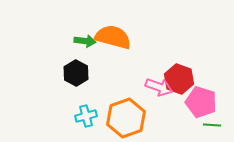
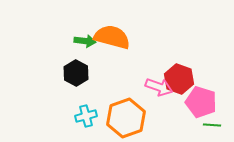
orange semicircle: moved 1 px left
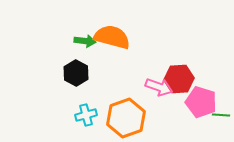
red hexagon: rotated 24 degrees counterclockwise
cyan cross: moved 1 px up
green line: moved 9 px right, 10 px up
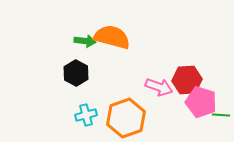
red hexagon: moved 8 px right, 1 px down
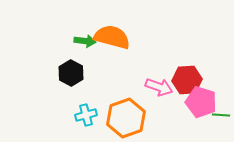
black hexagon: moved 5 px left
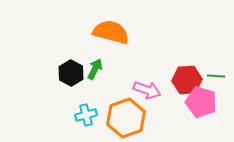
orange semicircle: moved 1 px left, 5 px up
green arrow: moved 10 px right, 28 px down; rotated 70 degrees counterclockwise
pink arrow: moved 12 px left, 3 px down
green line: moved 5 px left, 39 px up
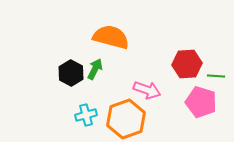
orange semicircle: moved 5 px down
red hexagon: moved 16 px up
orange hexagon: moved 1 px down
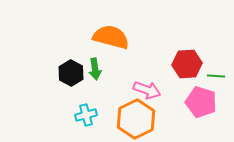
green arrow: rotated 145 degrees clockwise
orange hexagon: moved 10 px right; rotated 6 degrees counterclockwise
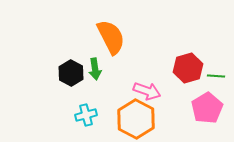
orange semicircle: rotated 48 degrees clockwise
red hexagon: moved 1 px right, 4 px down; rotated 12 degrees counterclockwise
pink arrow: moved 1 px down
pink pentagon: moved 6 px right, 6 px down; rotated 24 degrees clockwise
orange hexagon: rotated 6 degrees counterclockwise
